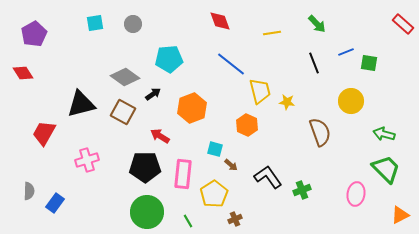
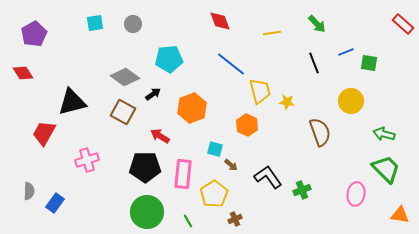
black triangle at (81, 104): moved 9 px left, 2 px up
orange triangle at (400, 215): rotated 36 degrees clockwise
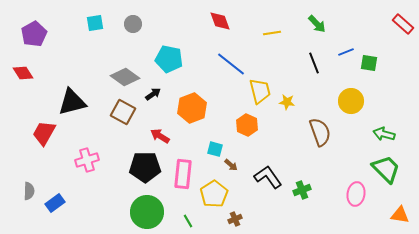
cyan pentagon at (169, 59): rotated 16 degrees clockwise
blue rectangle at (55, 203): rotated 18 degrees clockwise
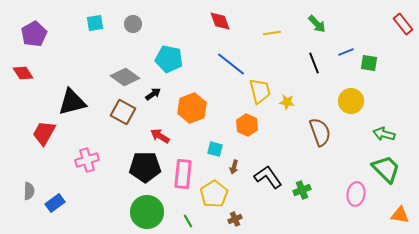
red rectangle at (403, 24): rotated 10 degrees clockwise
brown arrow at (231, 165): moved 3 px right, 2 px down; rotated 64 degrees clockwise
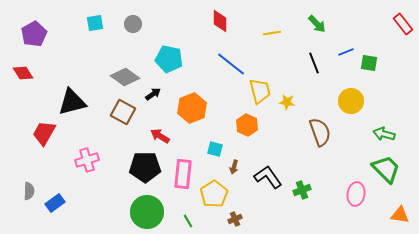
red diamond at (220, 21): rotated 20 degrees clockwise
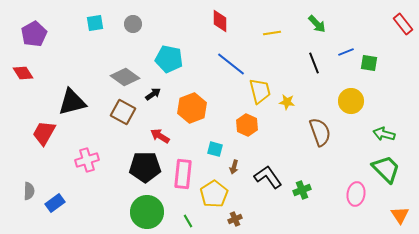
orange triangle at (400, 215): rotated 48 degrees clockwise
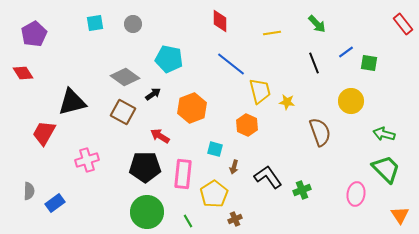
blue line at (346, 52): rotated 14 degrees counterclockwise
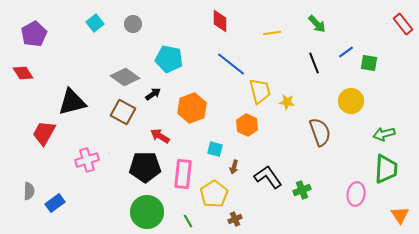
cyan square at (95, 23): rotated 30 degrees counterclockwise
green arrow at (384, 134): rotated 30 degrees counterclockwise
green trapezoid at (386, 169): rotated 48 degrees clockwise
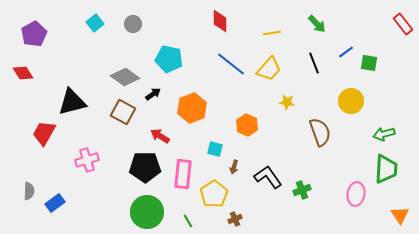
yellow trapezoid at (260, 91): moved 9 px right, 22 px up; rotated 56 degrees clockwise
